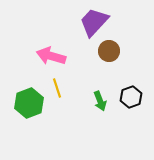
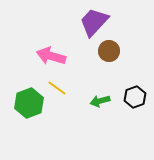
yellow line: rotated 36 degrees counterclockwise
black hexagon: moved 4 px right
green arrow: rotated 96 degrees clockwise
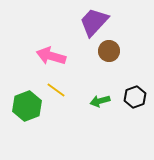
yellow line: moved 1 px left, 2 px down
green hexagon: moved 2 px left, 3 px down
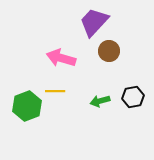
pink arrow: moved 10 px right, 2 px down
yellow line: moved 1 px left, 1 px down; rotated 36 degrees counterclockwise
black hexagon: moved 2 px left; rotated 10 degrees clockwise
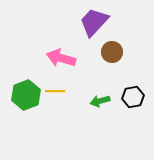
brown circle: moved 3 px right, 1 px down
green hexagon: moved 1 px left, 11 px up
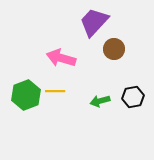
brown circle: moved 2 px right, 3 px up
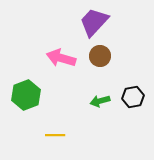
brown circle: moved 14 px left, 7 px down
yellow line: moved 44 px down
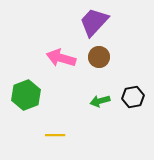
brown circle: moved 1 px left, 1 px down
